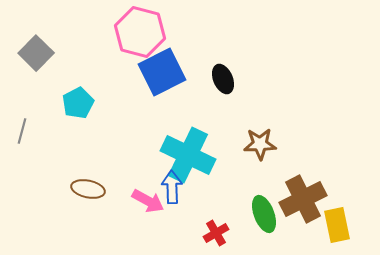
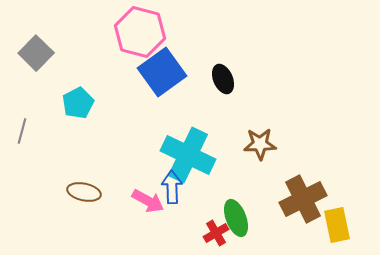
blue square: rotated 9 degrees counterclockwise
brown ellipse: moved 4 px left, 3 px down
green ellipse: moved 28 px left, 4 px down
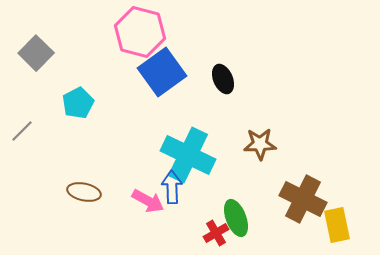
gray line: rotated 30 degrees clockwise
brown cross: rotated 36 degrees counterclockwise
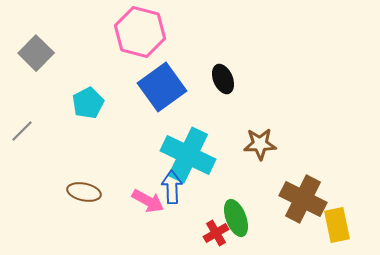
blue square: moved 15 px down
cyan pentagon: moved 10 px right
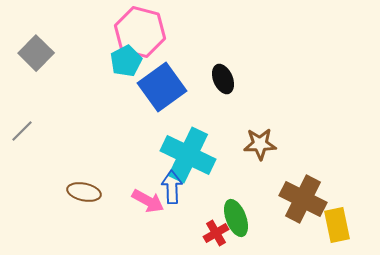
cyan pentagon: moved 38 px right, 42 px up
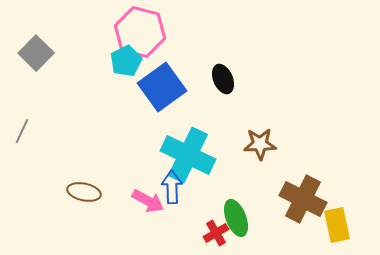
gray line: rotated 20 degrees counterclockwise
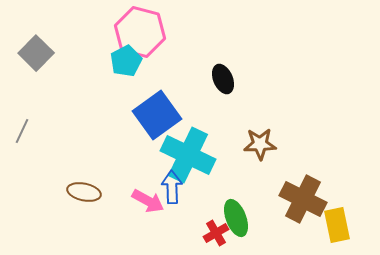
blue square: moved 5 px left, 28 px down
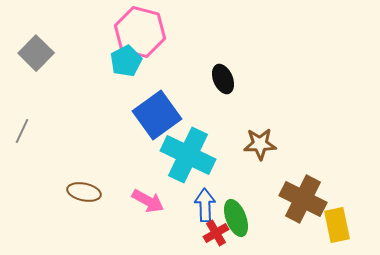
blue arrow: moved 33 px right, 18 px down
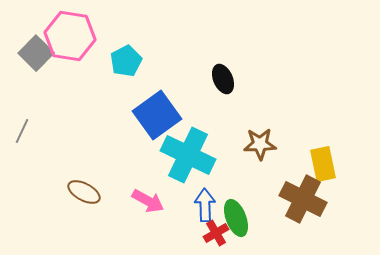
pink hexagon: moved 70 px left, 4 px down; rotated 6 degrees counterclockwise
brown ellipse: rotated 16 degrees clockwise
yellow rectangle: moved 14 px left, 61 px up
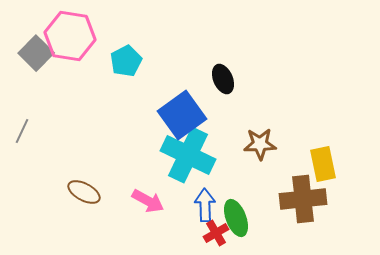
blue square: moved 25 px right
brown cross: rotated 33 degrees counterclockwise
